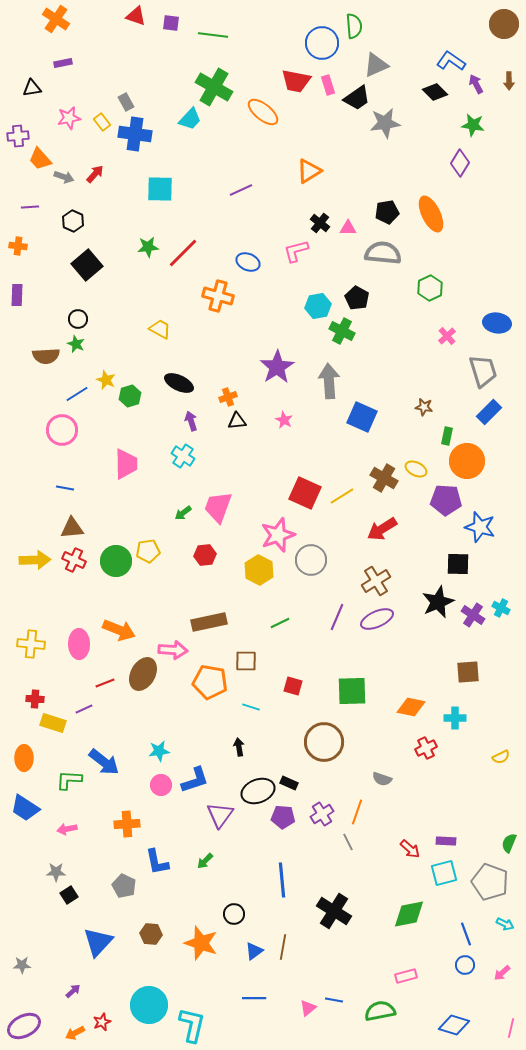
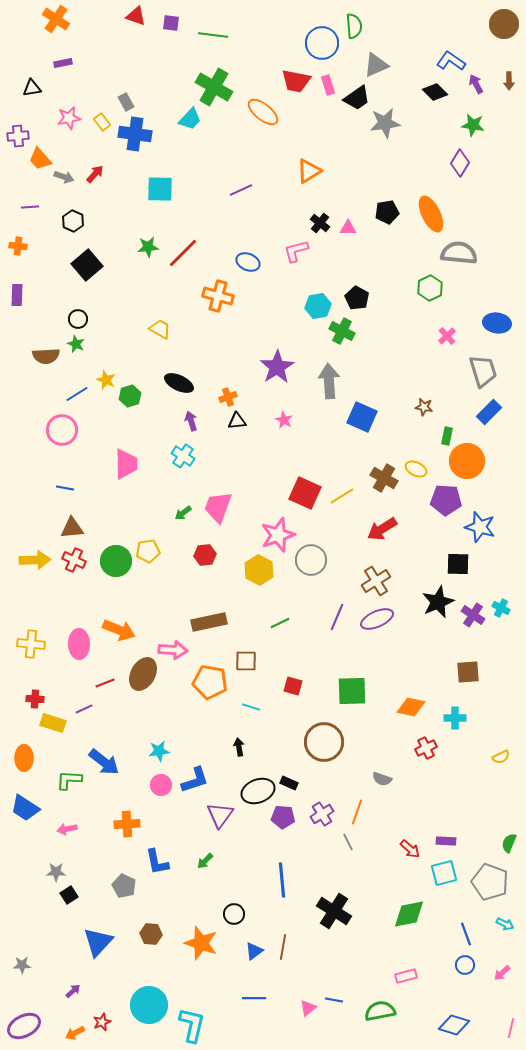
gray semicircle at (383, 253): moved 76 px right
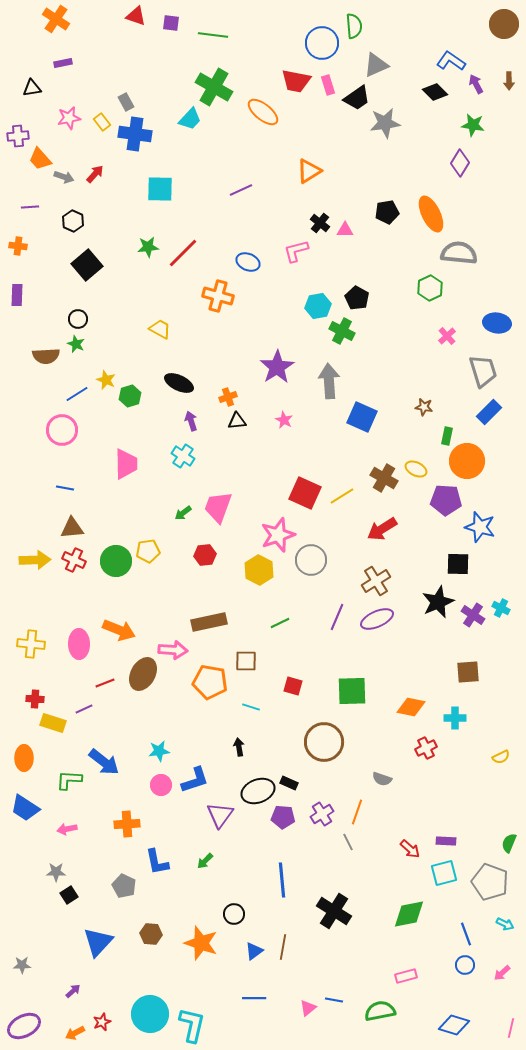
pink triangle at (348, 228): moved 3 px left, 2 px down
cyan circle at (149, 1005): moved 1 px right, 9 px down
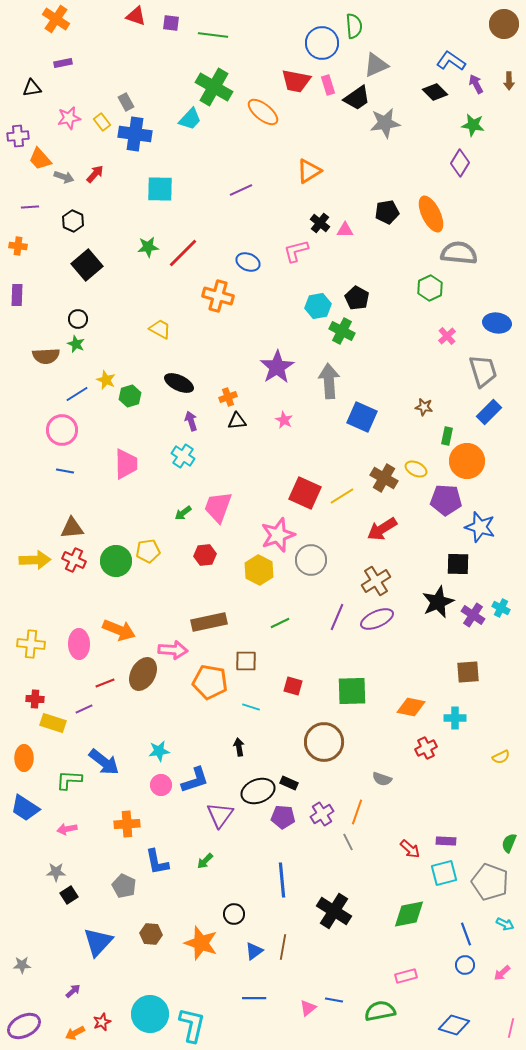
blue line at (65, 488): moved 17 px up
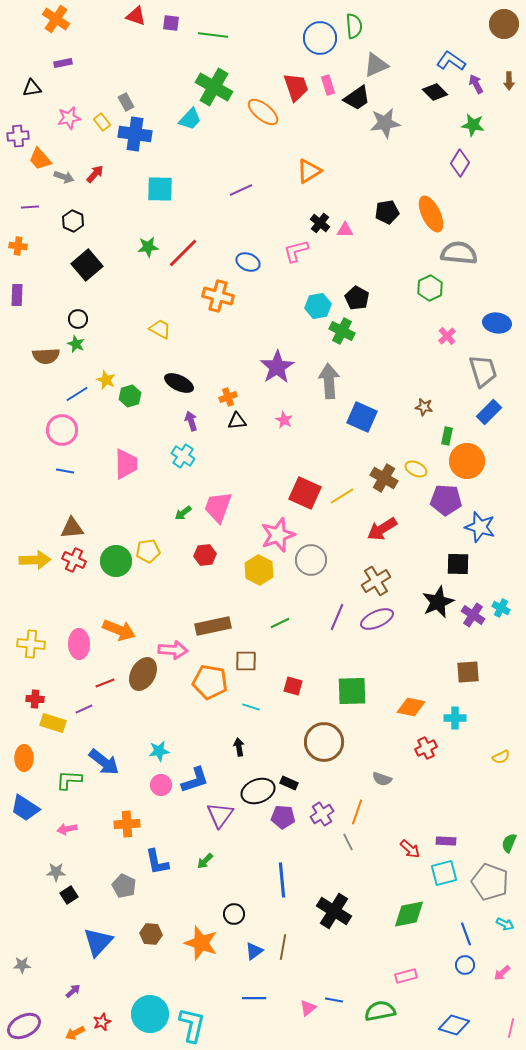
blue circle at (322, 43): moved 2 px left, 5 px up
red trapezoid at (296, 81): moved 6 px down; rotated 120 degrees counterclockwise
brown rectangle at (209, 622): moved 4 px right, 4 px down
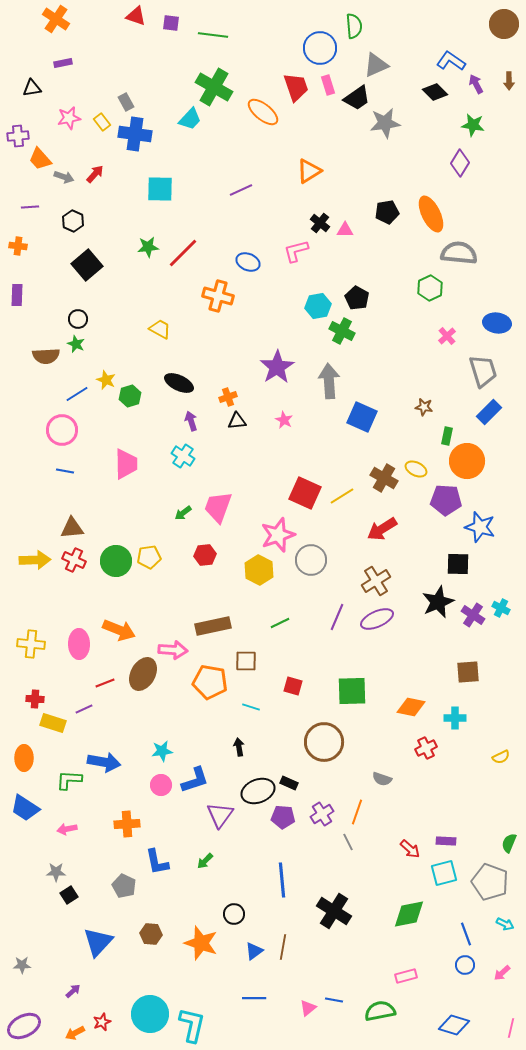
blue circle at (320, 38): moved 10 px down
yellow pentagon at (148, 551): moved 1 px right, 6 px down
cyan star at (159, 751): moved 3 px right
blue arrow at (104, 762): rotated 28 degrees counterclockwise
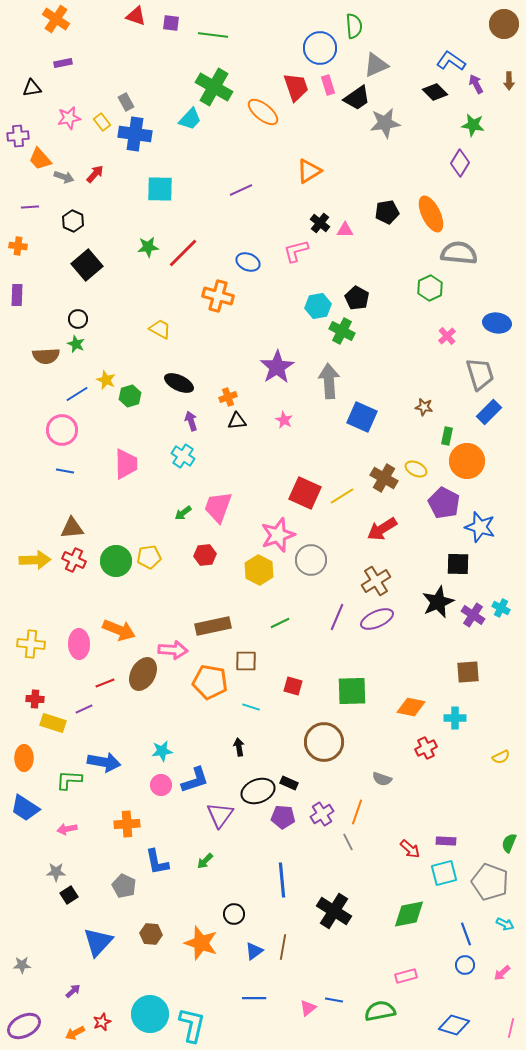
gray trapezoid at (483, 371): moved 3 px left, 3 px down
purple pentagon at (446, 500): moved 2 px left, 3 px down; rotated 24 degrees clockwise
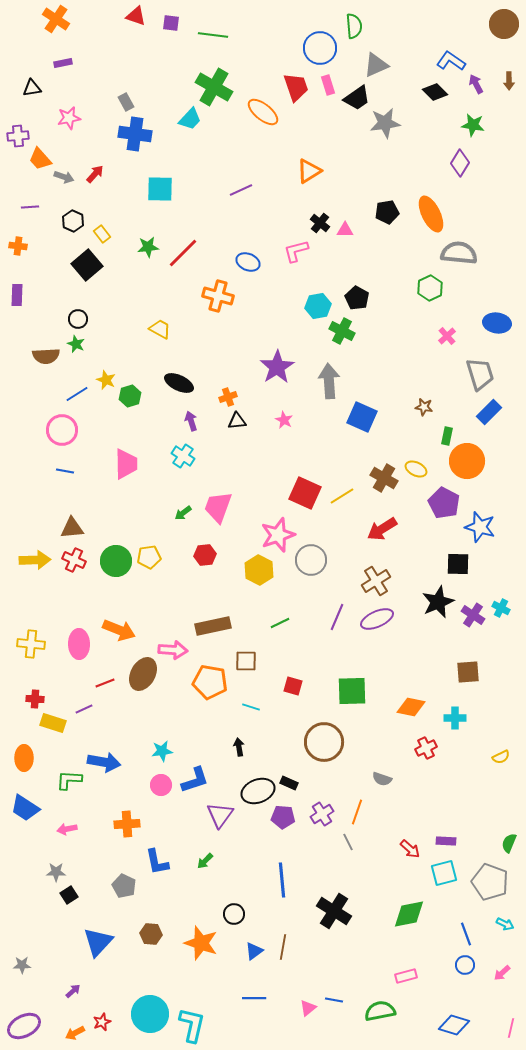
yellow rectangle at (102, 122): moved 112 px down
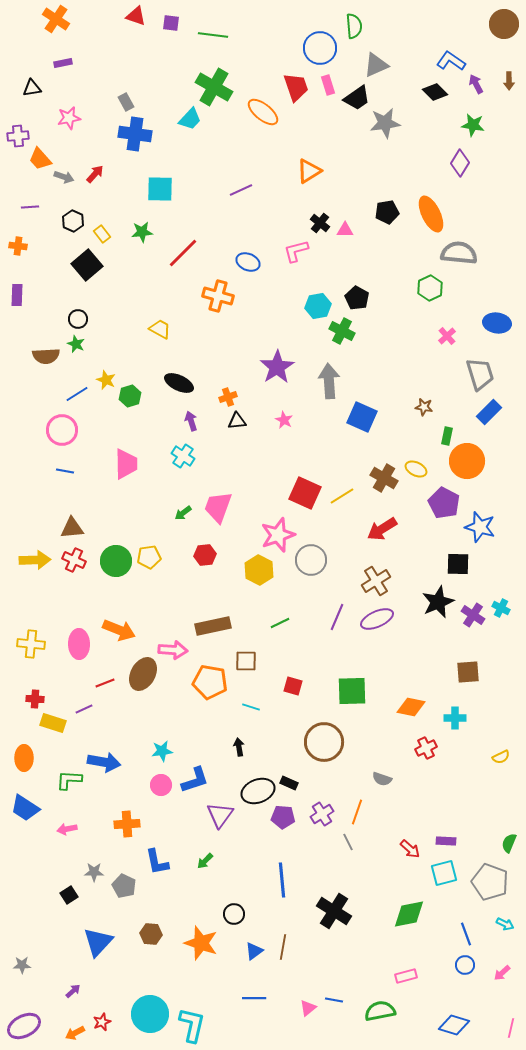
green star at (148, 247): moved 6 px left, 15 px up
gray star at (56, 872): moved 38 px right
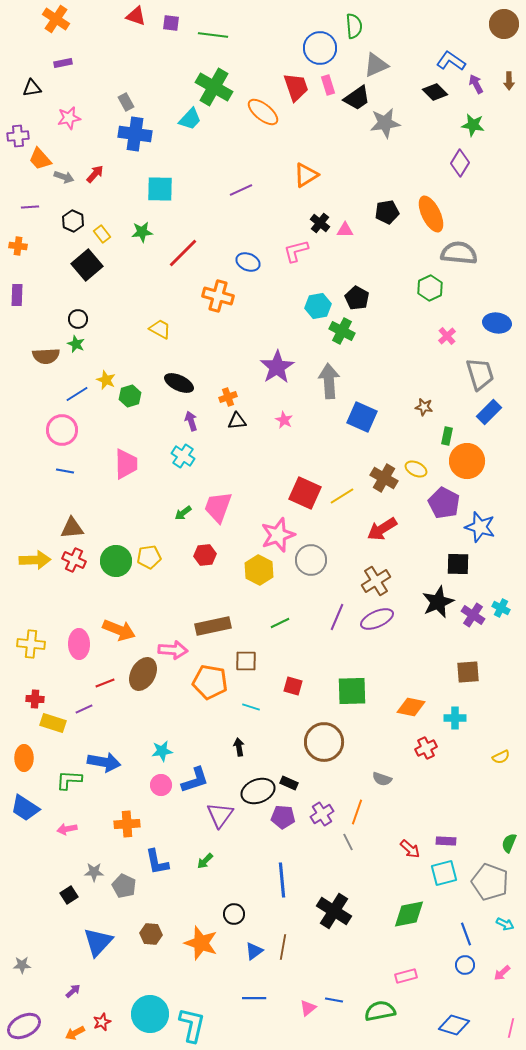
orange triangle at (309, 171): moved 3 px left, 4 px down
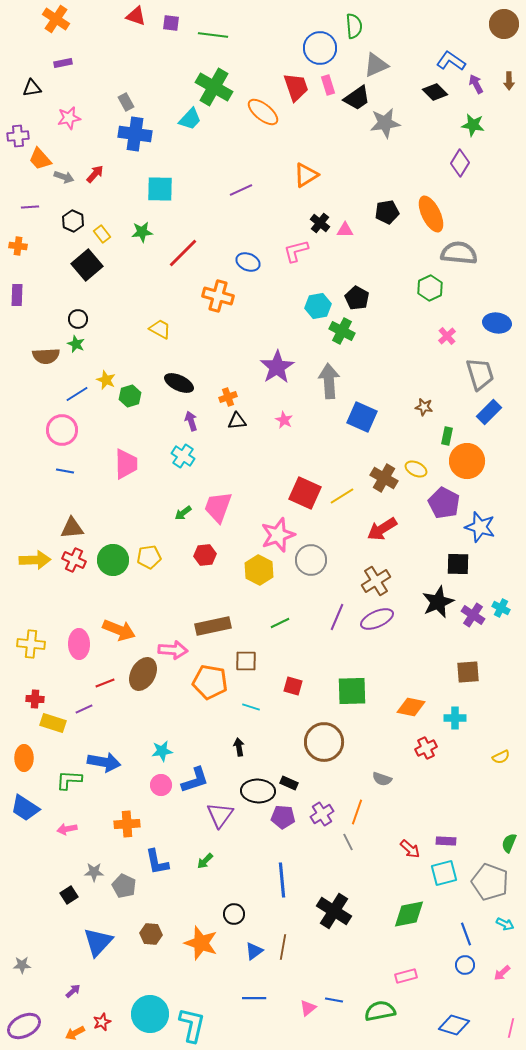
green circle at (116, 561): moved 3 px left, 1 px up
black ellipse at (258, 791): rotated 24 degrees clockwise
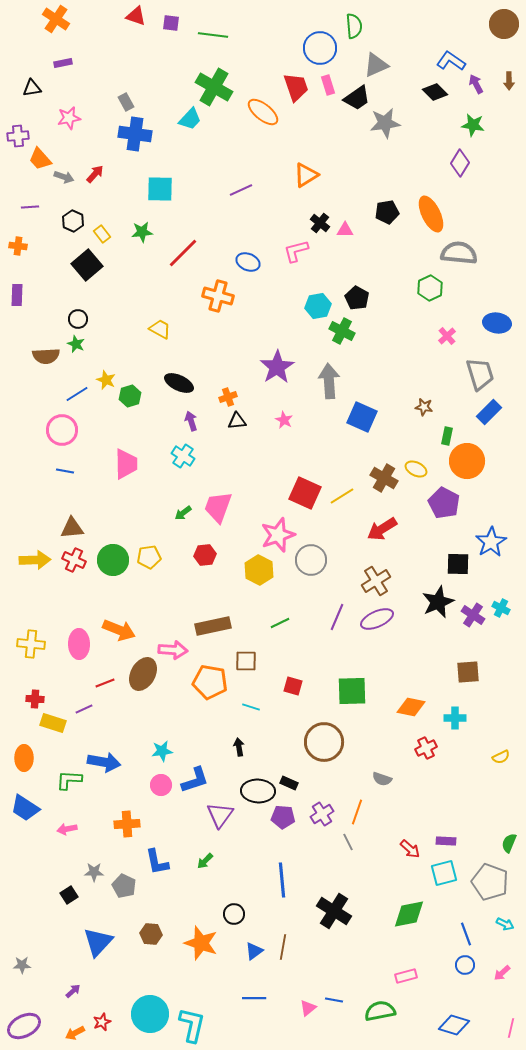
blue star at (480, 527): moved 11 px right, 15 px down; rotated 24 degrees clockwise
